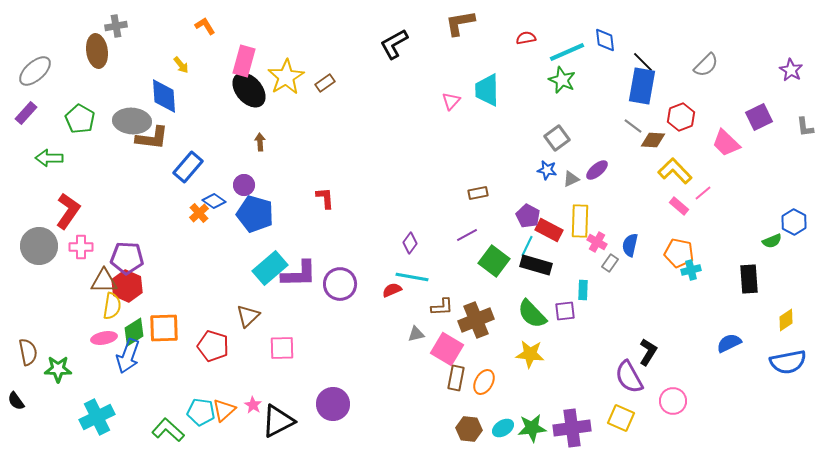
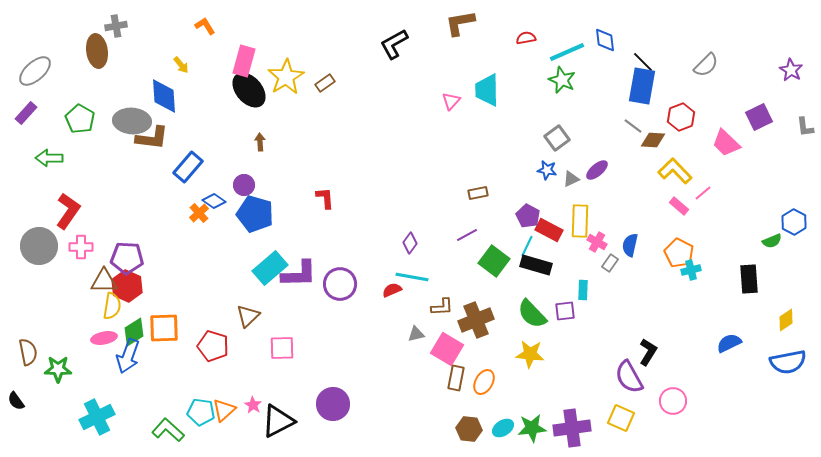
orange pentagon at (679, 253): rotated 16 degrees clockwise
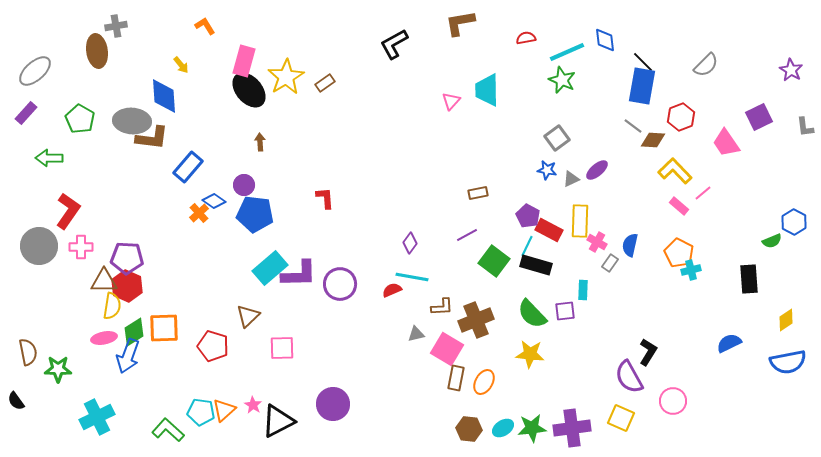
pink trapezoid at (726, 143): rotated 12 degrees clockwise
blue pentagon at (255, 214): rotated 9 degrees counterclockwise
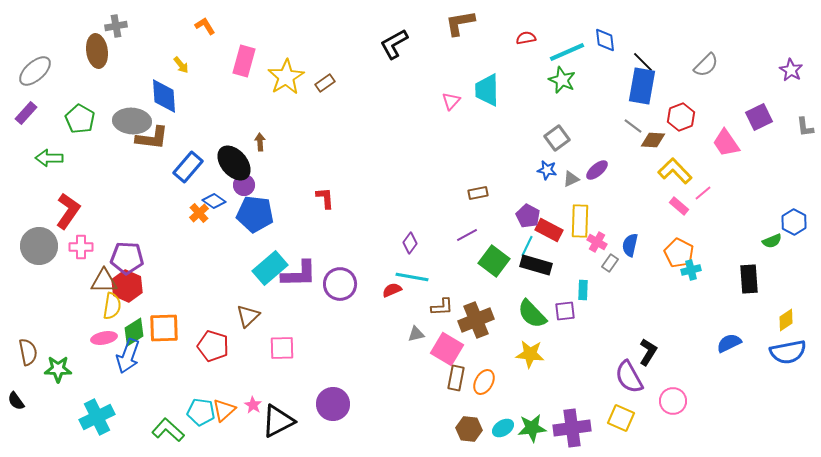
black ellipse at (249, 90): moved 15 px left, 73 px down
blue semicircle at (788, 362): moved 10 px up
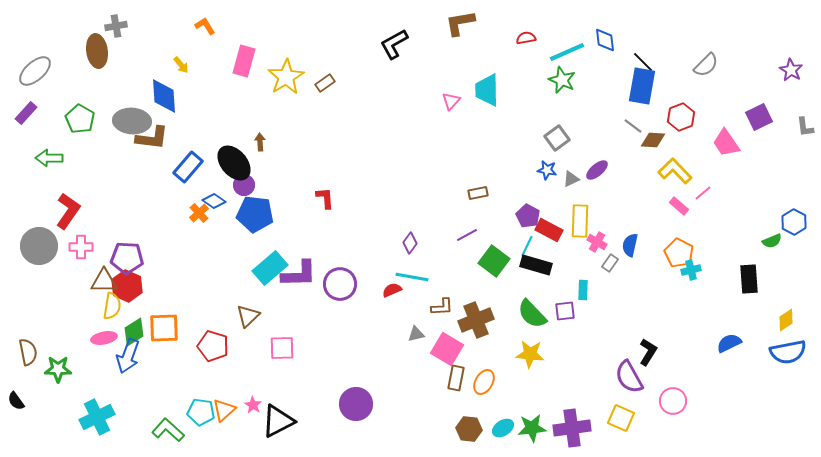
purple circle at (333, 404): moved 23 px right
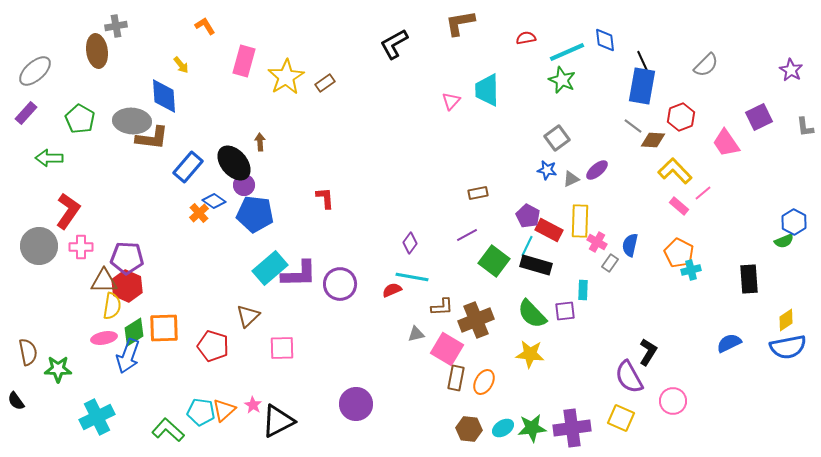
black line at (643, 62): rotated 20 degrees clockwise
green semicircle at (772, 241): moved 12 px right
blue semicircle at (788, 352): moved 5 px up
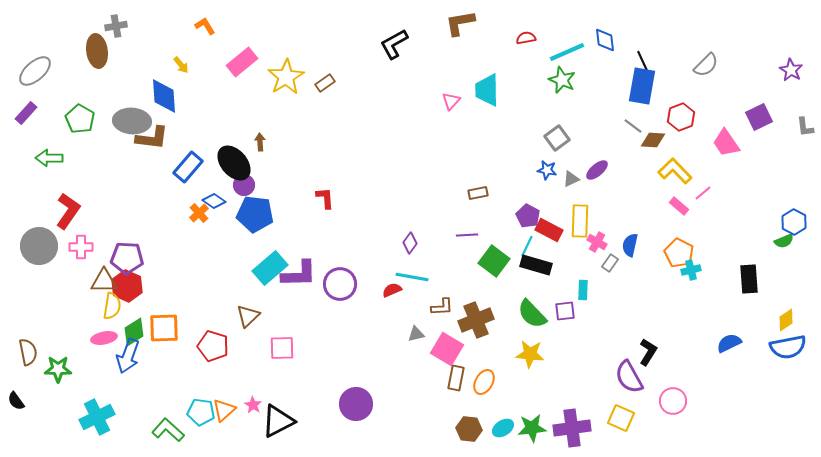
pink rectangle at (244, 61): moved 2 px left, 1 px down; rotated 36 degrees clockwise
purple line at (467, 235): rotated 25 degrees clockwise
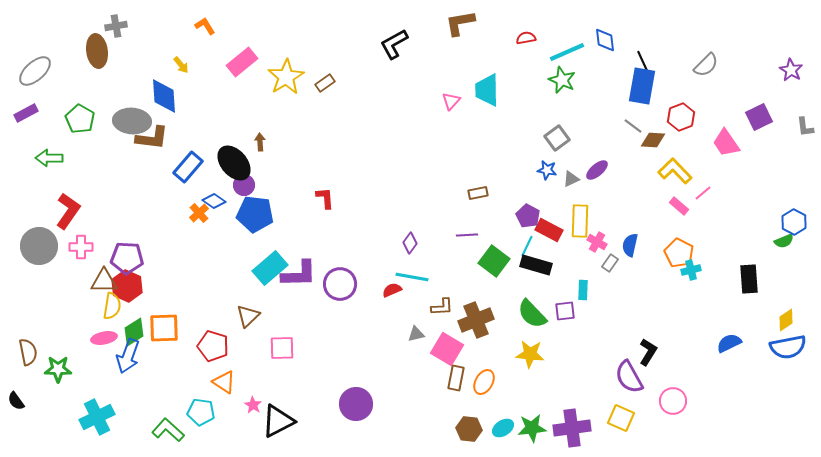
purple rectangle at (26, 113): rotated 20 degrees clockwise
orange triangle at (224, 410): moved 28 px up; rotated 45 degrees counterclockwise
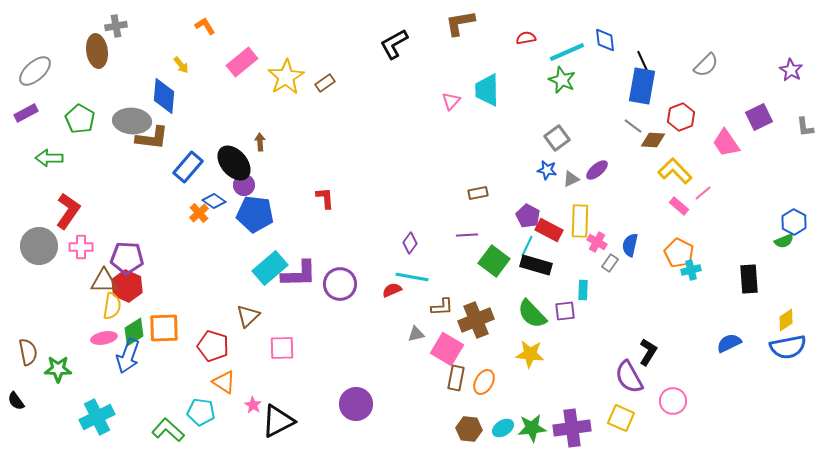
blue diamond at (164, 96): rotated 9 degrees clockwise
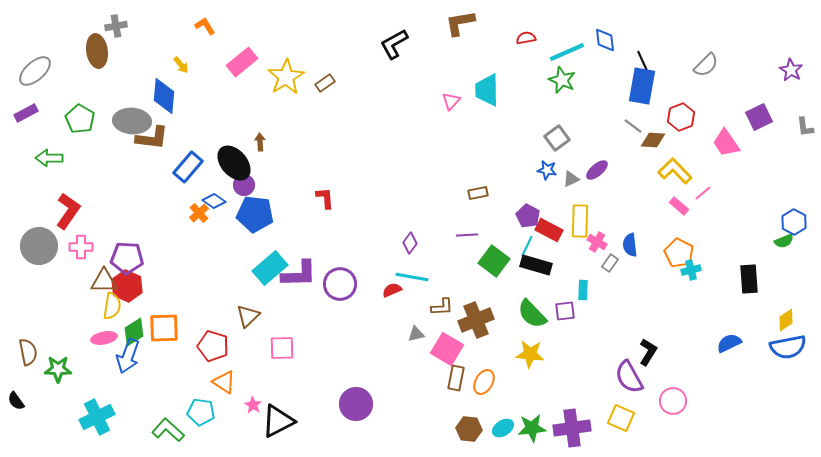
blue semicircle at (630, 245): rotated 20 degrees counterclockwise
